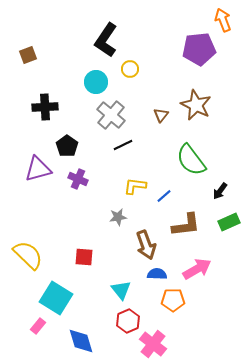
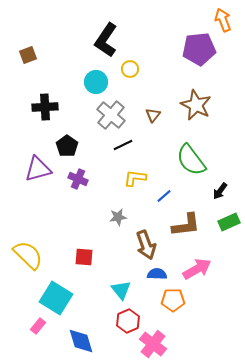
brown triangle: moved 8 px left
yellow L-shape: moved 8 px up
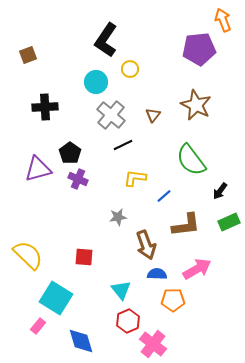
black pentagon: moved 3 px right, 7 px down
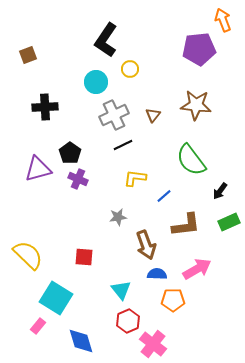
brown star: rotated 20 degrees counterclockwise
gray cross: moved 3 px right; rotated 24 degrees clockwise
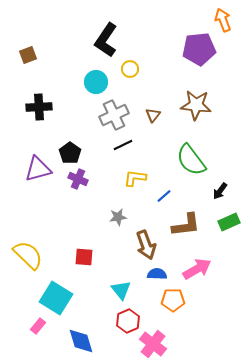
black cross: moved 6 px left
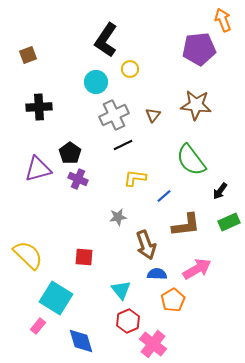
orange pentagon: rotated 30 degrees counterclockwise
